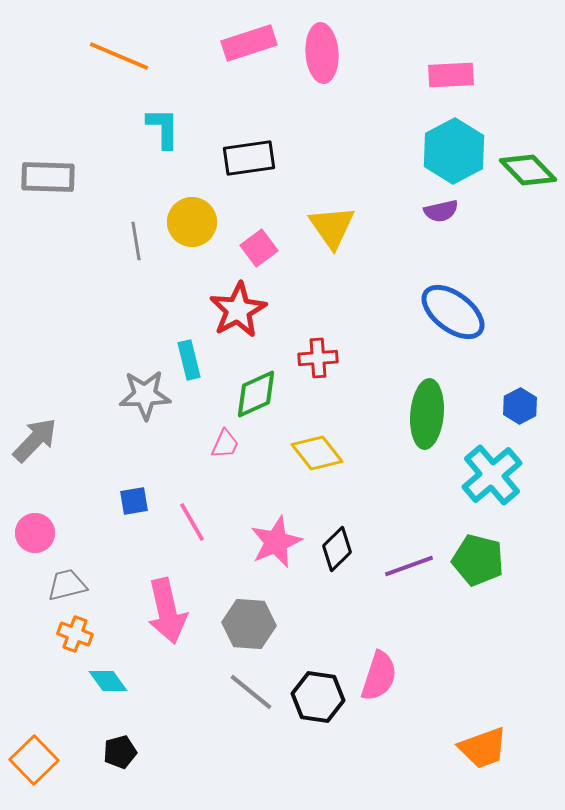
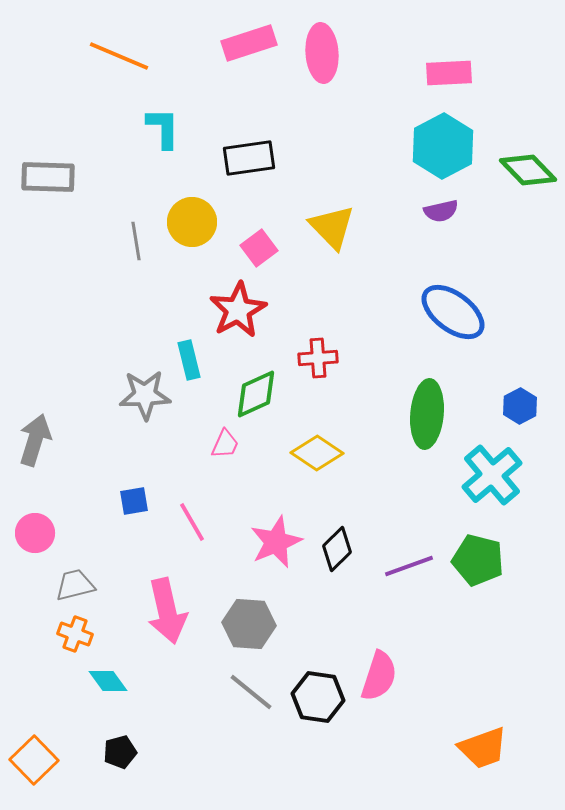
pink rectangle at (451, 75): moved 2 px left, 2 px up
cyan hexagon at (454, 151): moved 11 px left, 5 px up
yellow triangle at (332, 227): rotated 9 degrees counterclockwise
gray arrow at (35, 440): rotated 27 degrees counterclockwise
yellow diamond at (317, 453): rotated 18 degrees counterclockwise
gray trapezoid at (67, 585): moved 8 px right
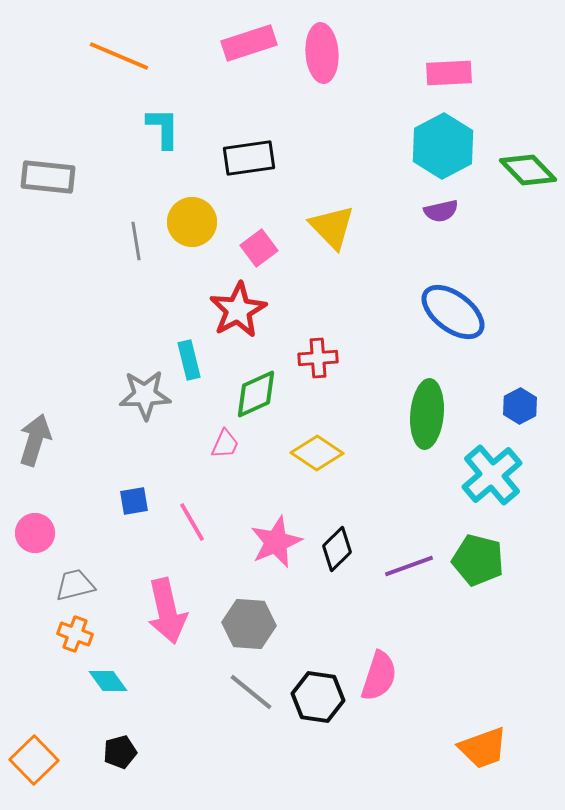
gray rectangle at (48, 177): rotated 4 degrees clockwise
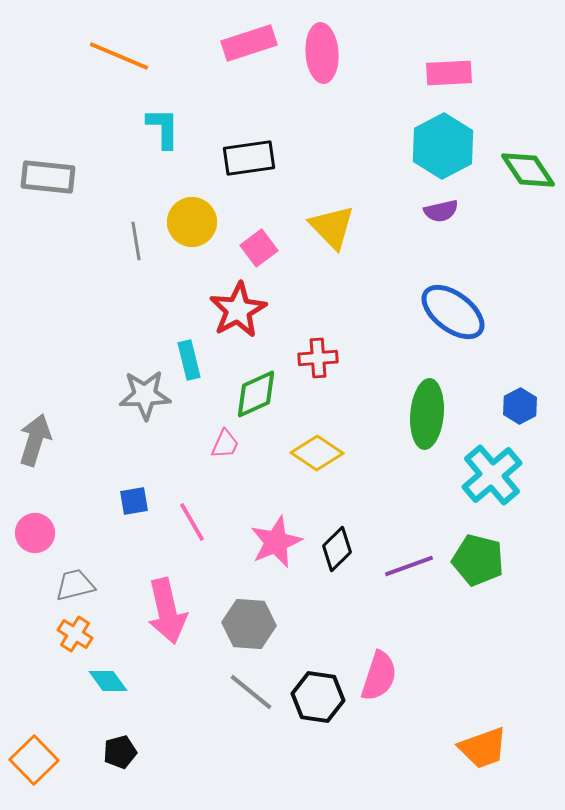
green diamond at (528, 170): rotated 10 degrees clockwise
orange cross at (75, 634): rotated 12 degrees clockwise
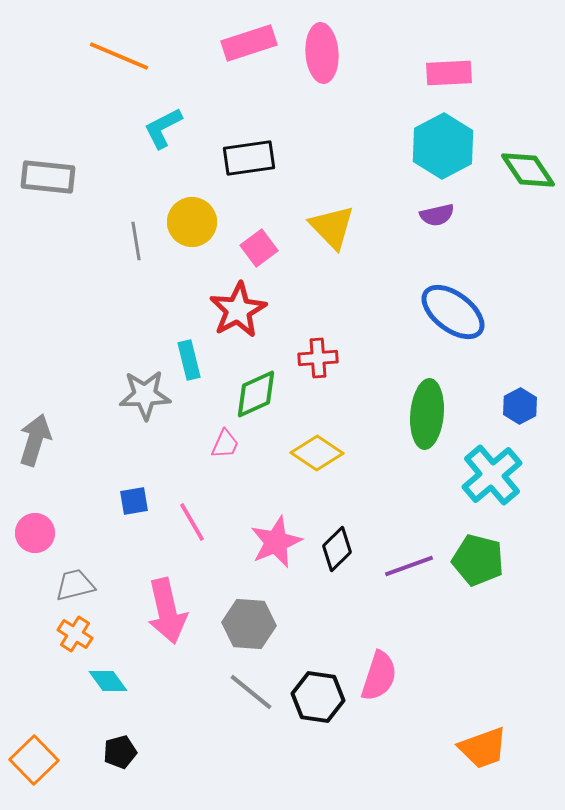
cyan L-shape at (163, 128): rotated 117 degrees counterclockwise
purple semicircle at (441, 211): moved 4 px left, 4 px down
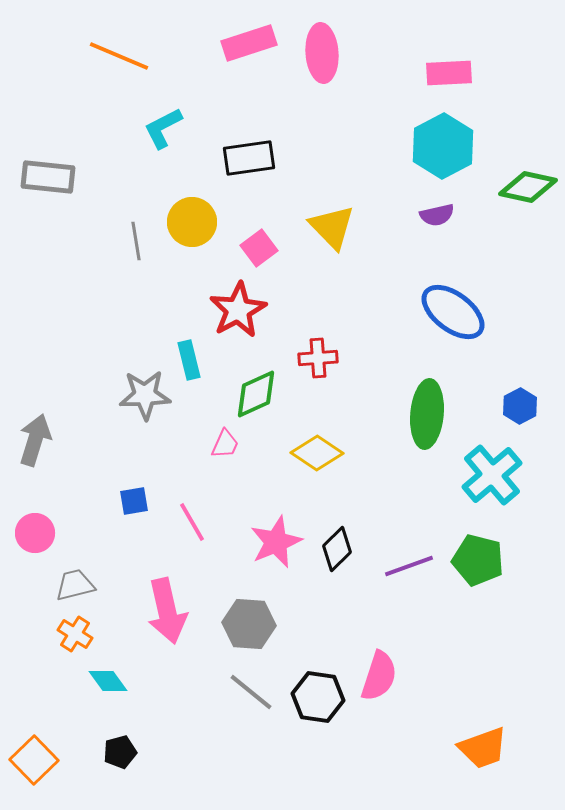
green diamond at (528, 170): moved 17 px down; rotated 44 degrees counterclockwise
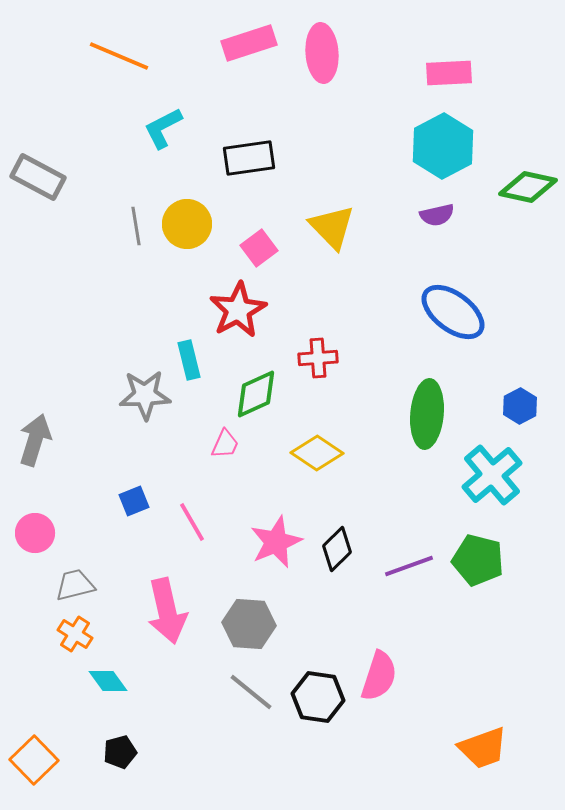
gray rectangle at (48, 177): moved 10 px left; rotated 22 degrees clockwise
yellow circle at (192, 222): moved 5 px left, 2 px down
gray line at (136, 241): moved 15 px up
blue square at (134, 501): rotated 12 degrees counterclockwise
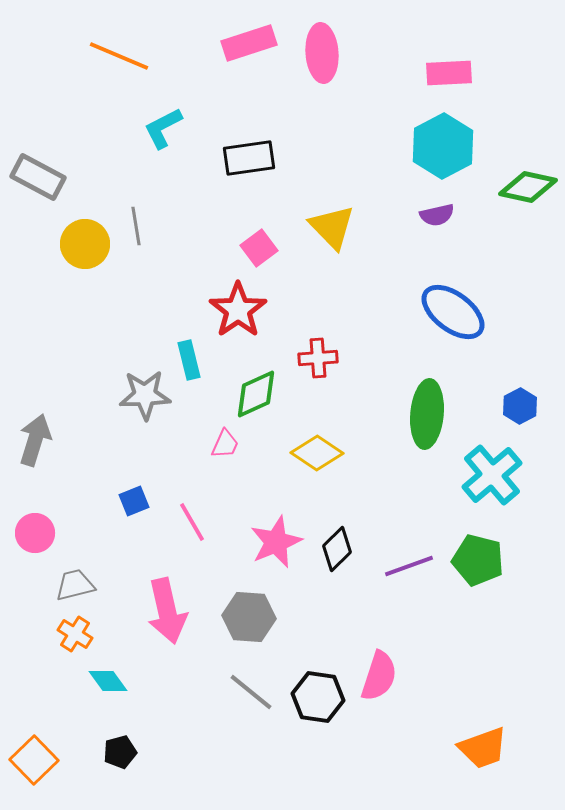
yellow circle at (187, 224): moved 102 px left, 20 px down
red star at (238, 310): rotated 6 degrees counterclockwise
gray hexagon at (249, 624): moved 7 px up
